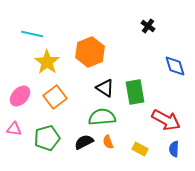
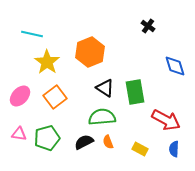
pink triangle: moved 5 px right, 5 px down
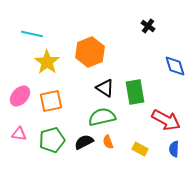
orange square: moved 4 px left, 4 px down; rotated 25 degrees clockwise
green semicircle: rotated 8 degrees counterclockwise
green pentagon: moved 5 px right, 2 px down
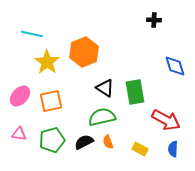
black cross: moved 6 px right, 6 px up; rotated 32 degrees counterclockwise
orange hexagon: moved 6 px left
blue semicircle: moved 1 px left
